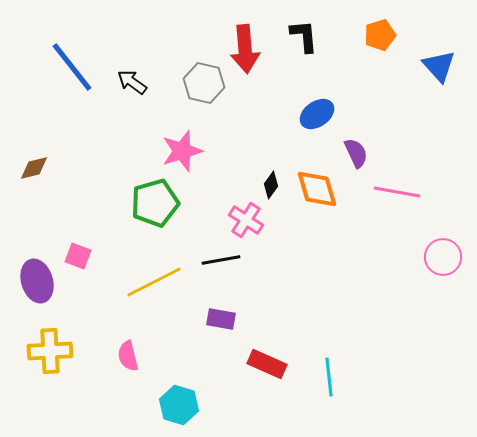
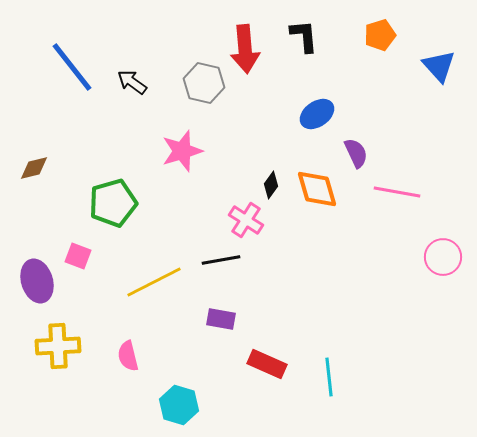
green pentagon: moved 42 px left
yellow cross: moved 8 px right, 5 px up
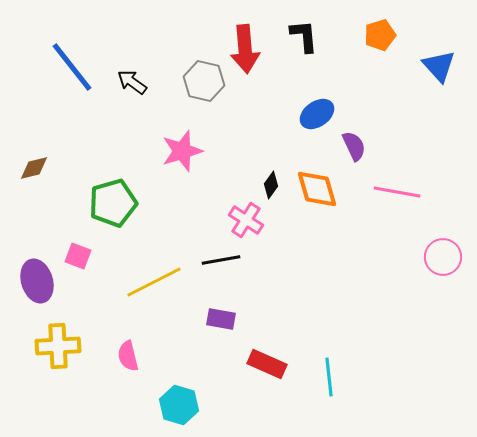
gray hexagon: moved 2 px up
purple semicircle: moved 2 px left, 7 px up
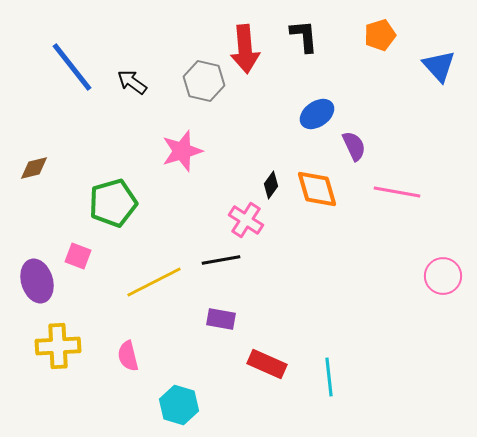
pink circle: moved 19 px down
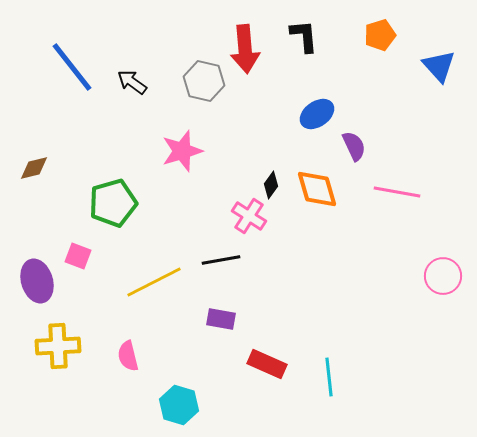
pink cross: moved 3 px right, 4 px up
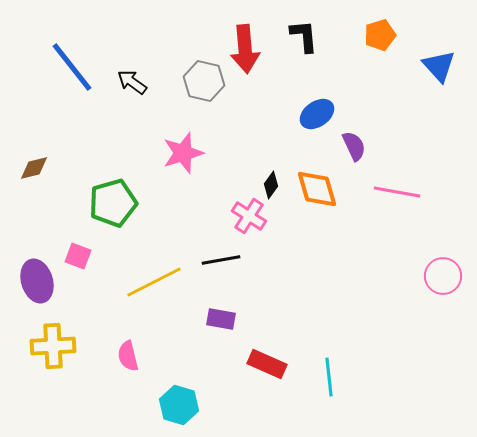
pink star: moved 1 px right, 2 px down
yellow cross: moved 5 px left
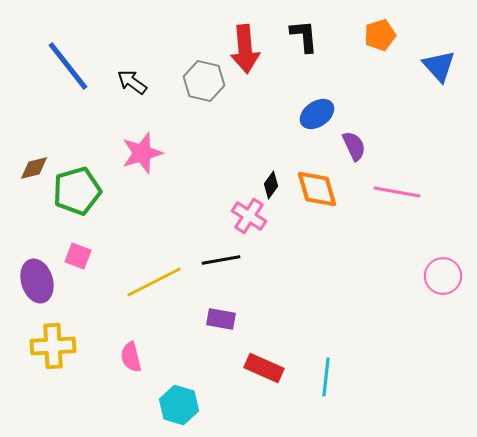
blue line: moved 4 px left, 1 px up
pink star: moved 41 px left
green pentagon: moved 36 px left, 12 px up
pink semicircle: moved 3 px right, 1 px down
red rectangle: moved 3 px left, 4 px down
cyan line: moved 3 px left; rotated 12 degrees clockwise
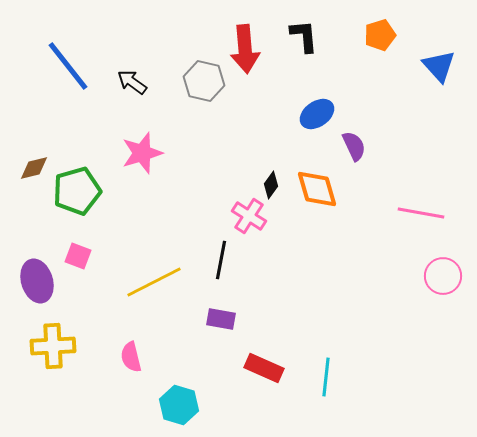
pink line: moved 24 px right, 21 px down
black line: rotated 69 degrees counterclockwise
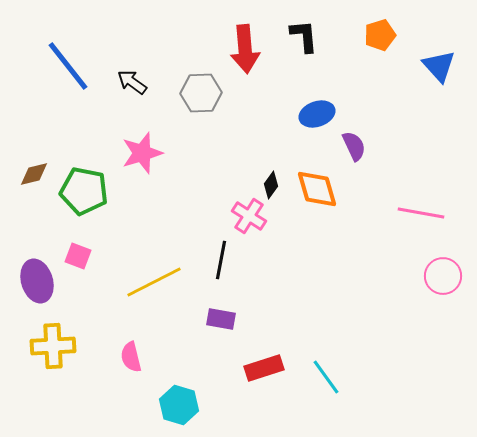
gray hexagon: moved 3 px left, 12 px down; rotated 15 degrees counterclockwise
blue ellipse: rotated 16 degrees clockwise
brown diamond: moved 6 px down
green pentagon: moved 7 px right; rotated 27 degrees clockwise
red rectangle: rotated 42 degrees counterclockwise
cyan line: rotated 42 degrees counterclockwise
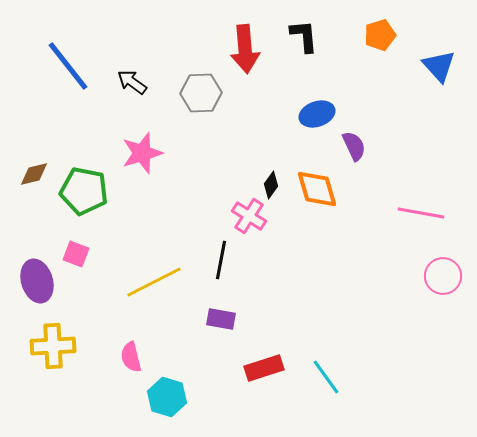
pink square: moved 2 px left, 2 px up
cyan hexagon: moved 12 px left, 8 px up
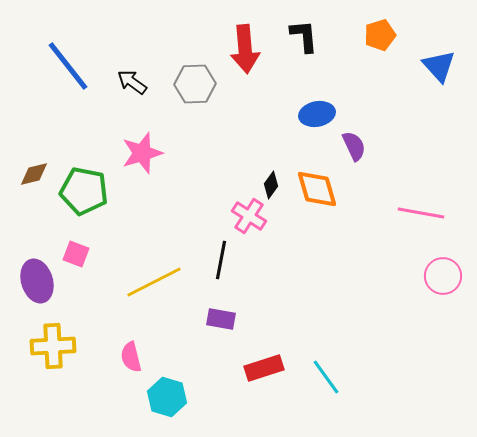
gray hexagon: moved 6 px left, 9 px up
blue ellipse: rotated 8 degrees clockwise
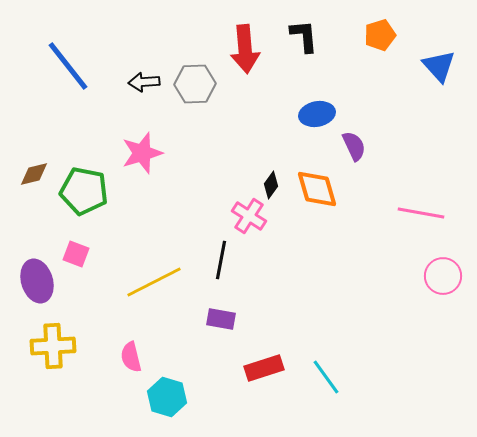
black arrow: moved 12 px right; rotated 40 degrees counterclockwise
